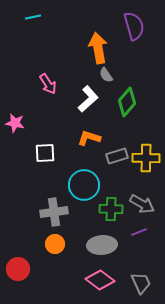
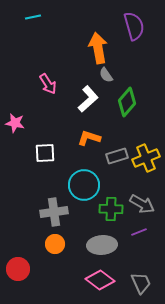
yellow cross: rotated 24 degrees counterclockwise
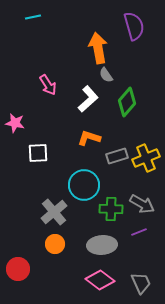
pink arrow: moved 1 px down
white square: moved 7 px left
gray cross: rotated 32 degrees counterclockwise
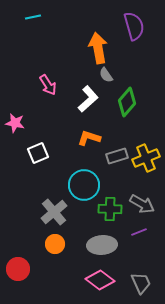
white square: rotated 20 degrees counterclockwise
green cross: moved 1 px left
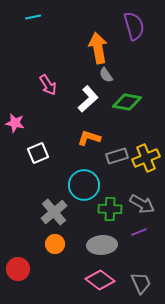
green diamond: rotated 60 degrees clockwise
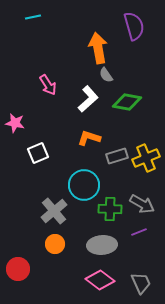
gray cross: moved 1 px up
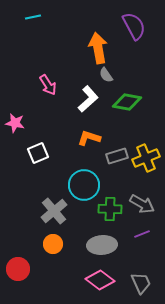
purple semicircle: rotated 12 degrees counterclockwise
purple line: moved 3 px right, 2 px down
orange circle: moved 2 px left
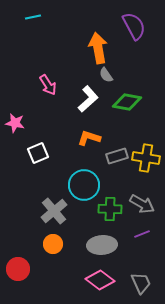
yellow cross: rotated 32 degrees clockwise
